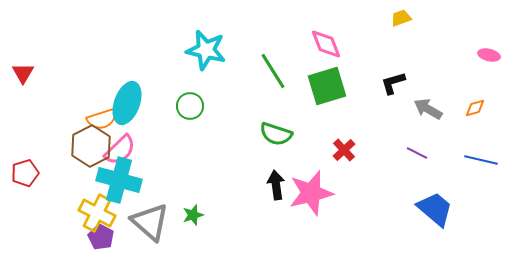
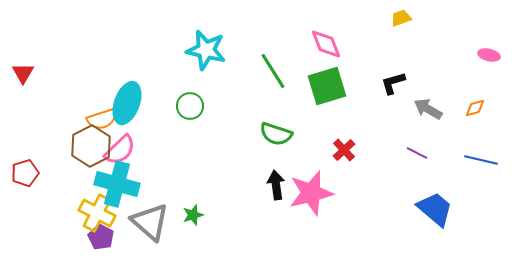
cyan cross: moved 2 px left, 4 px down
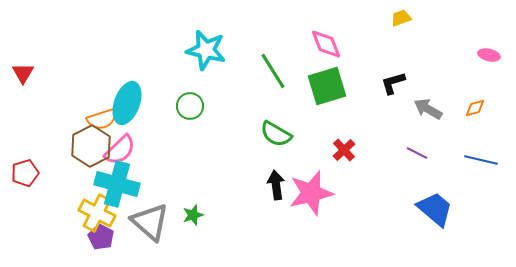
green semicircle: rotated 12 degrees clockwise
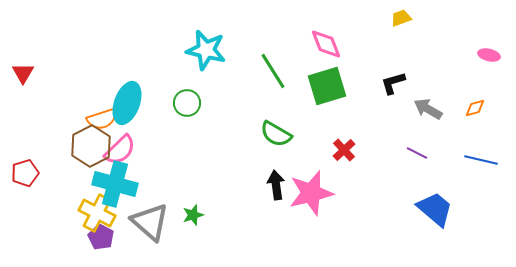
green circle: moved 3 px left, 3 px up
cyan cross: moved 2 px left
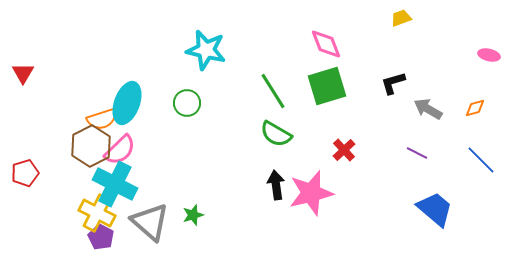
green line: moved 20 px down
blue line: rotated 32 degrees clockwise
cyan cross: rotated 12 degrees clockwise
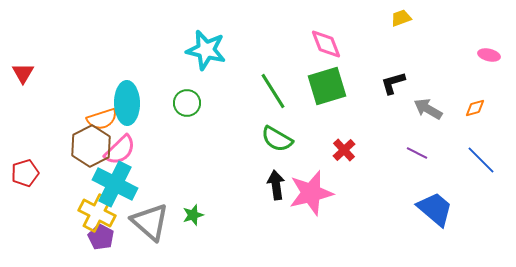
cyan ellipse: rotated 21 degrees counterclockwise
green semicircle: moved 1 px right, 5 px down
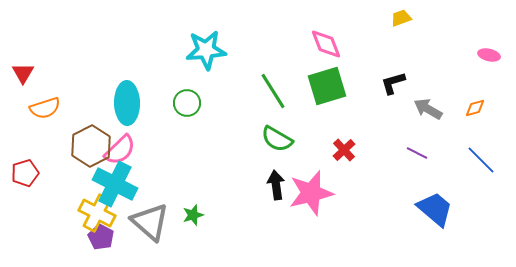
cyan star: rotated 18 degrees counterclockwise
orange semicircle: moved 57 px left, 11 px up
